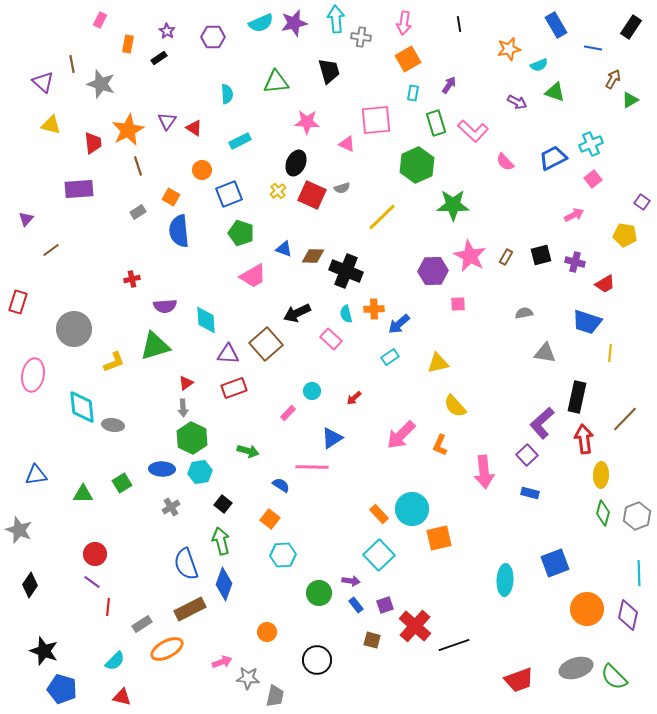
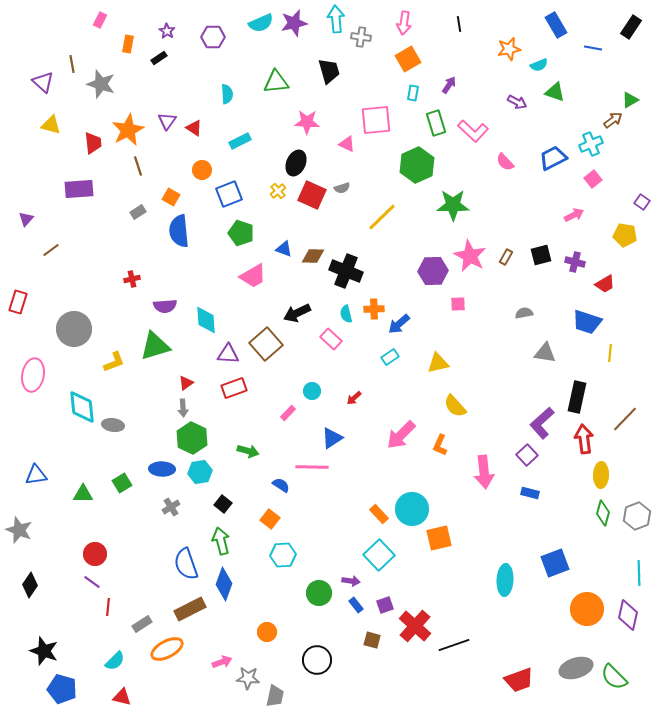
brown arrow at (613, 79): moved 41 px down; rotated 24 degrees clockwise
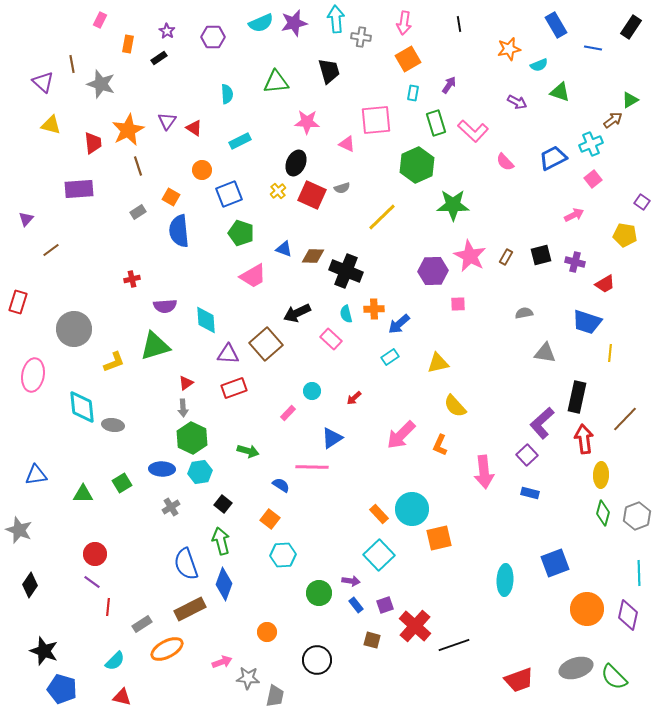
green triangle at (555, 92): moved 5 px right
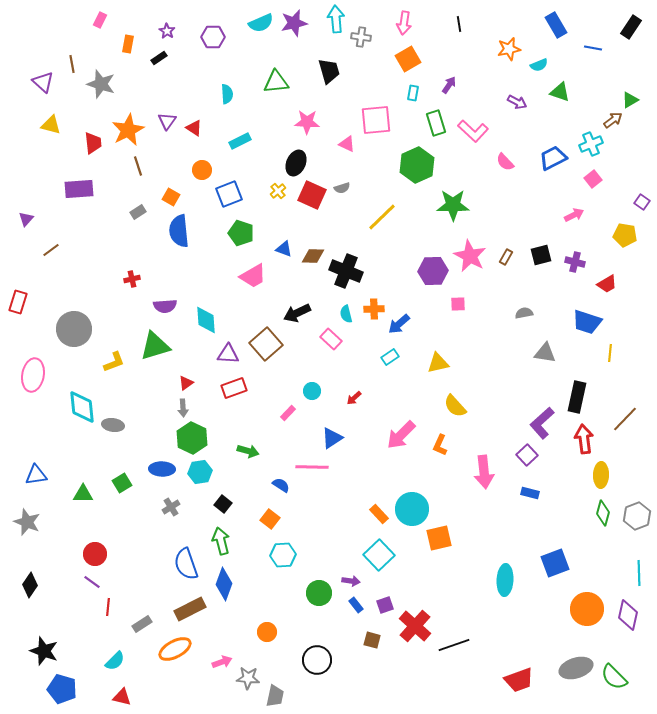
red trapezoid at (605, 284): moved 2 px right
gray star at (19, 530): moved 8 px right, 8 px up
orange ellipse at (167, 649): moved 8 px right
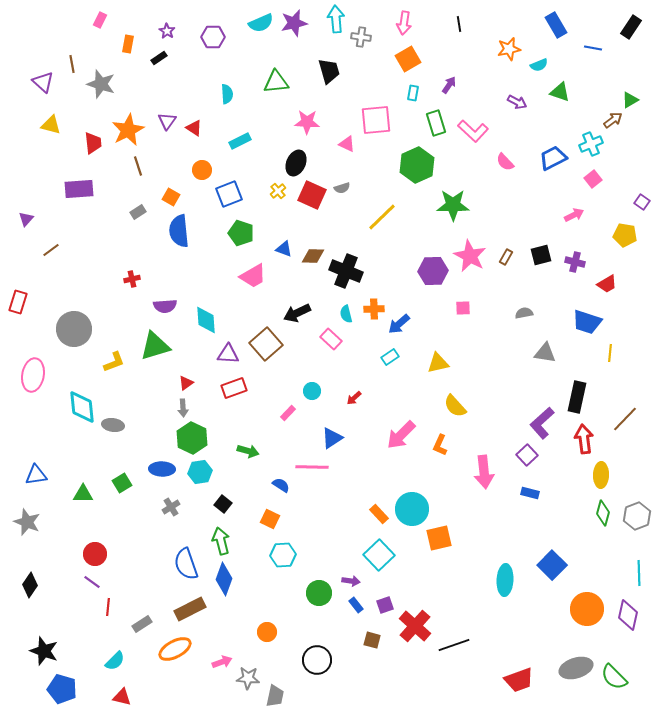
pink square at (458, 304): moved 5 px right, 4 px down
orange square at (270, 519): rotated 12 degrees counterclockwise
blue square at (555, 563): moved 3 px left, 2 px down; rotated 24 degrees counterclockwise
blue diamond at (224, 584): moved 5 px up
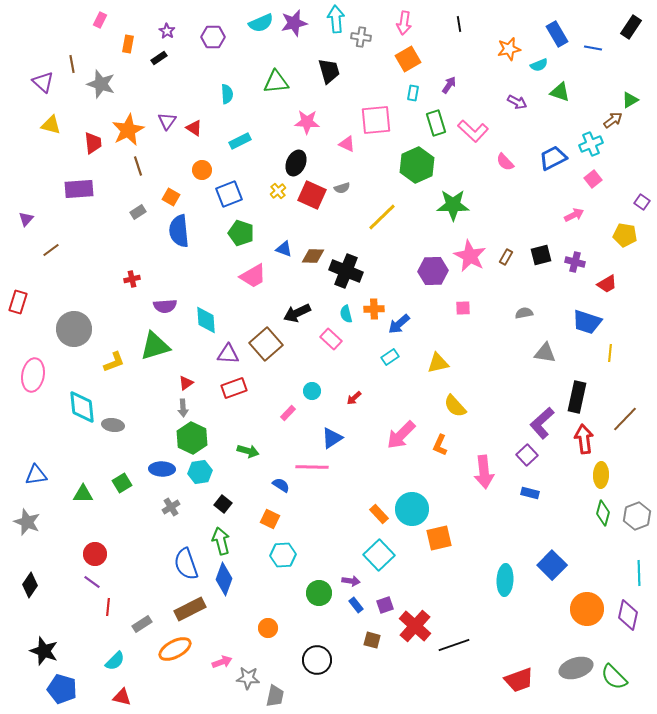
blue rectangle at (556, 25): moved 1 px right, 9 px down
orange circle at (267, 632): moved 1 px right, 4 px up
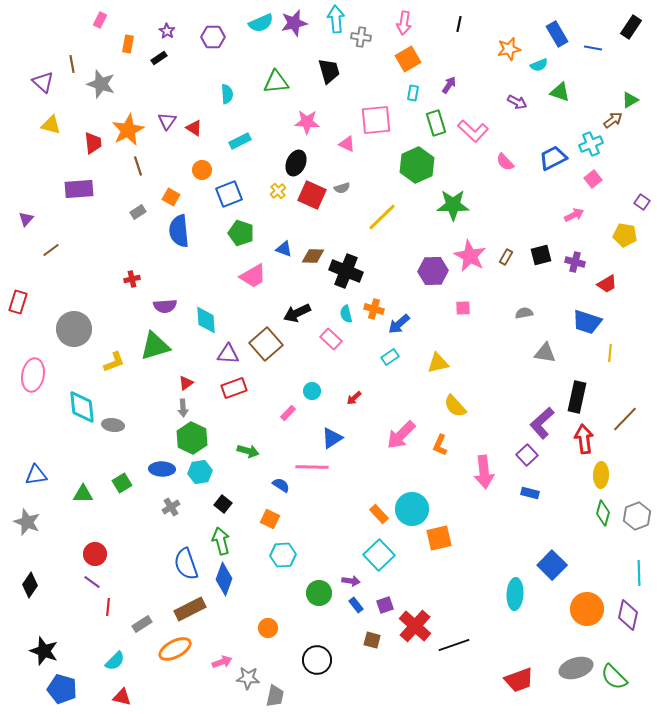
black line at (459, 24): rotated 21 degrees clockwise
orange cross at (374, 309): rotated 18 degrees clockwise
cyan ellipse at (505, 580): moved 10 px right, 14 px down
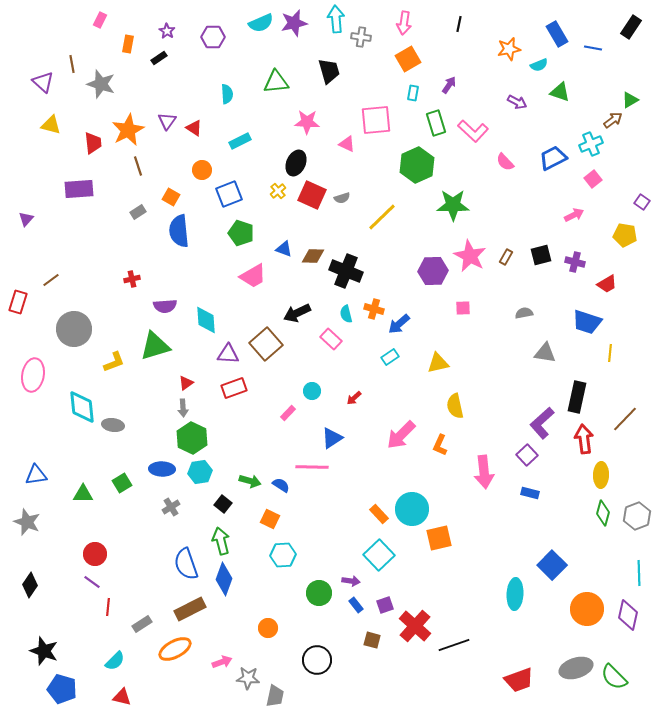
gray semicircle at (342, 188): moved 10 px down
brown line at (51, 250): moved 30 px down
yellow semicircle at (455, 406): rotated 30 degrees clockwise
green arrow at (248, 451): moved 2 px right, 30 px down
